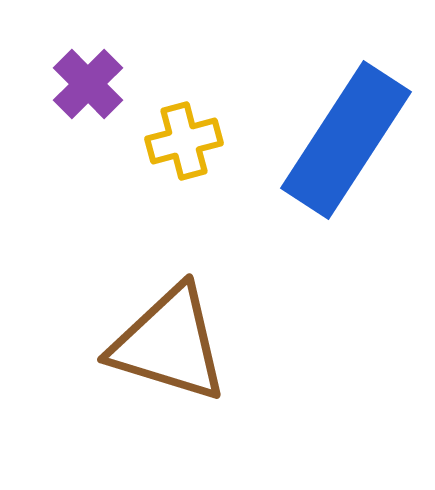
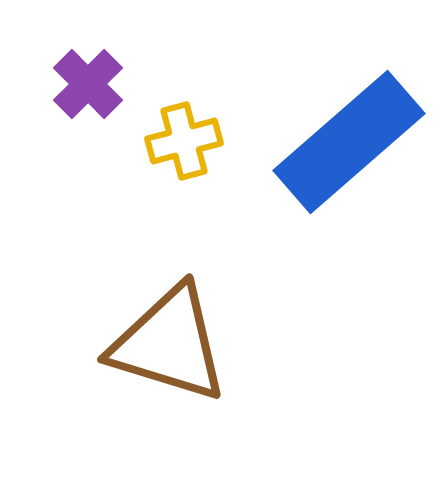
blue rectangle: moved 3 px right, 2 px down; rotated 16 degrees clockwise
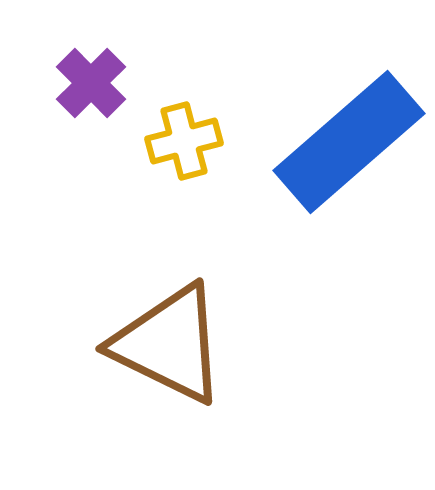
purple cross: moved 3 px right, 1 px up
brown triangle: rotated 9 degrees clockwise
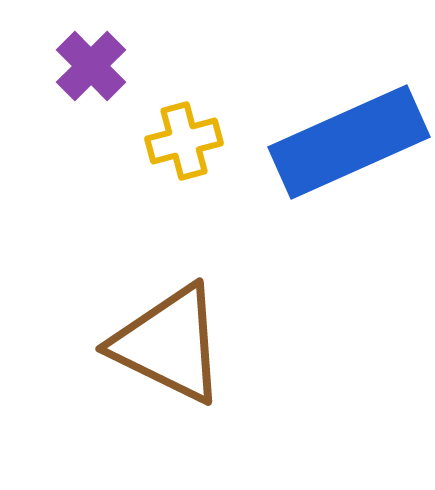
purple cross: moved 17 px up
blue rectangle: rotated 17 degrees clockwise
